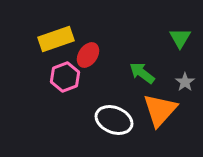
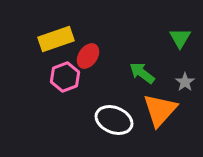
red ellipse: moved 1 px down
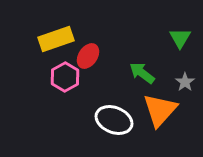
pink hexagon: rotated 8 degrees counterclockwise
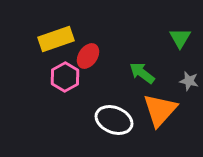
gray star: moved 4 px right, 1 px up; rotated 24 degrees counterclockwise
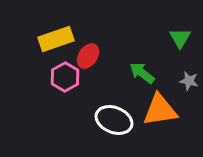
orange triangle: rotated 39 degrees clockwise
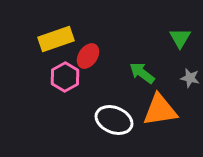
gray star: moved 1 px right, 3 px up
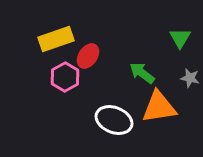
orange triangle: moved 1 px left, 3 px up
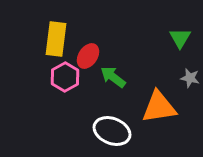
yellow rectangle: rotated 64 degrees counterclockwise
green arrow: moved 29 px left, 4 px down
white ellipse: moved 2 px left, 11 px down
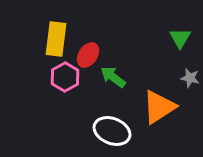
red ellipse: moved 1 px up
orange triangle: rotated 24 degrees counterclockwise
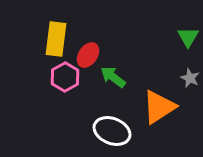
green triangle: moved 8 px right, 1 px up
gray star: rotated 12 degrees clockwise
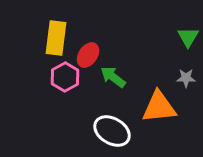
yellow rectangle: moved 1 px up
gray star: moved 4 px left; rotated 24 degrees counterclockwise
orange triangle: rotated 27 degrees clockwise
white ellipse: rotated 9 degrees clockwise
